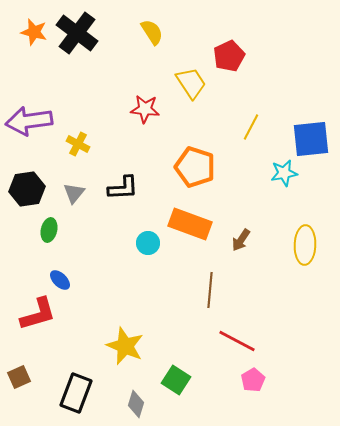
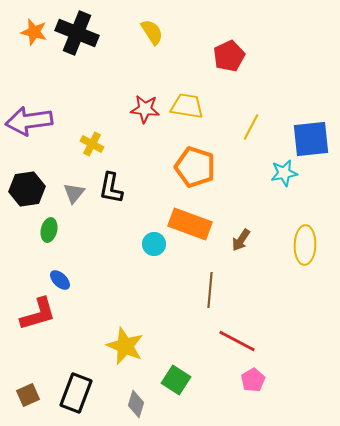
black cross: rotated 15 degrees counterclockwise
yellow trapezoid: moved 4 px left, 23 px down; rotated 48 degrees counterclockwise
yellow cross: moved 14 px right
black L-shape: moved 12 px left; rotated 104 degrees clockwise
cyan circle: moved 6 px right, 1 px down
brown square: moved 9 px right, 18 px down
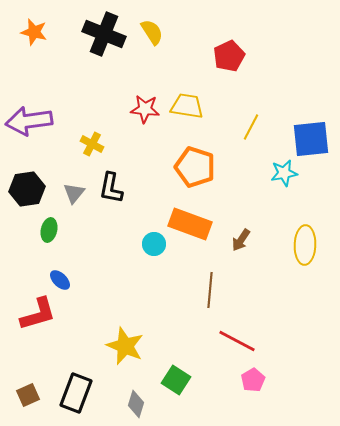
black cross: moved 27 px right, 1 px down
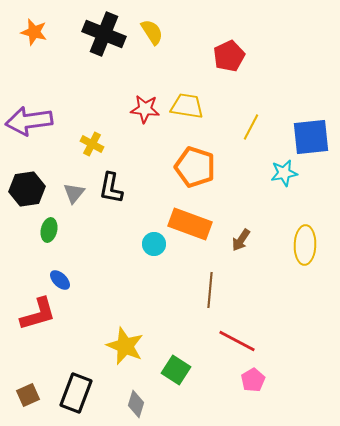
blue square: moved 2 px up
green square: moved 10 px up
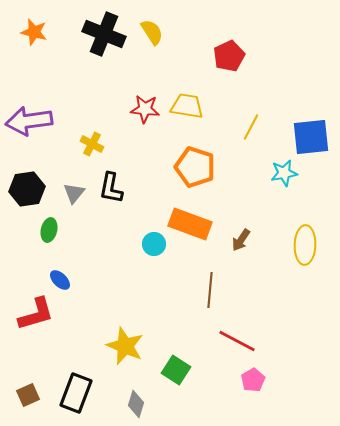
red L-shape: moved 2 px left
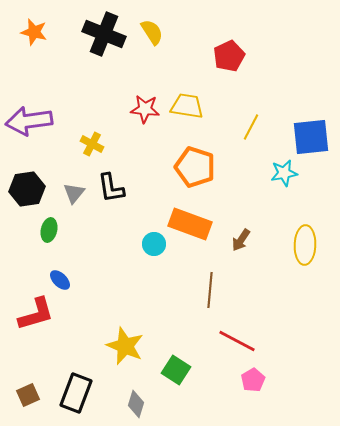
black L-shape: rotated 20 degrees counterclockwise
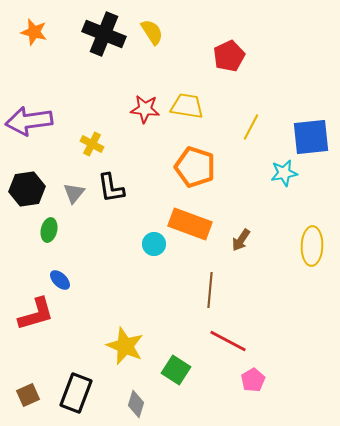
yellow ellipse: moved 7 px right, 1 px down
red line: moved 9 px left
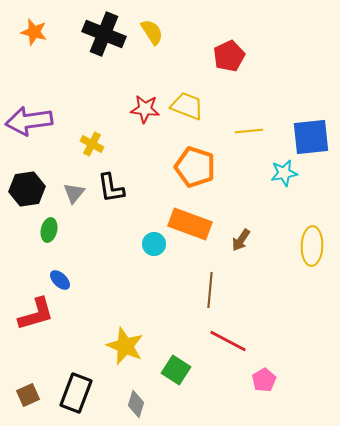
yellow trapezoid: rotated 12 degrees clockwise
yellow line: moved 2 px left, 4 px down; rotated 56 degrees clockwise
pink pentagon: moved 11 px right
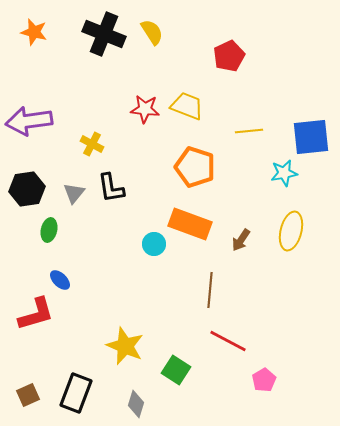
yellow ellipse: moved 21 px left, 15 px up; rotated 12 degrees clockwise
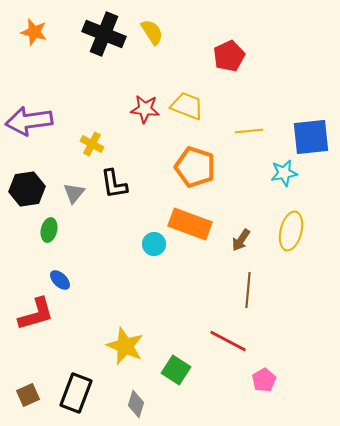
black L-shape: moved 3 px right, 4 px up
brown line: moved 38 px right
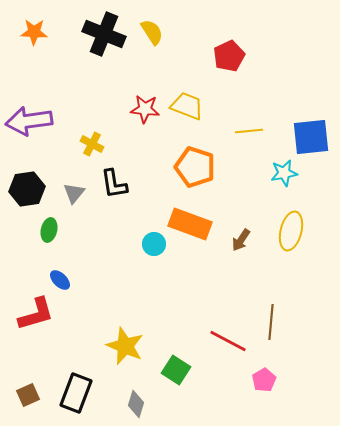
orange star: rotated 12 degrees counterclockwise
brown line: moved 23 px right, 32 px down
